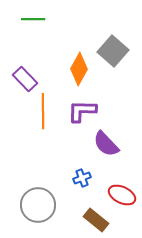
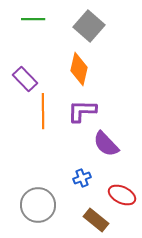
gray square: moved 24 px left, 25 px up
orange diamond: rotated 16 degrees counterclockwise
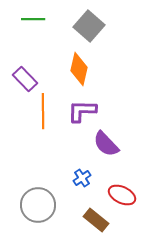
blue cross: rotated 12 degrees counterclockwise
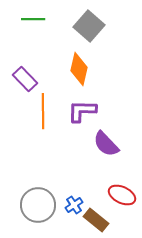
blue cross: moved 8 px left, 27 px down
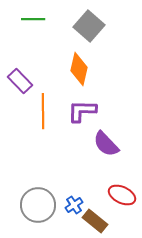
purple rectangle: moved 5 px left, 2 px down
brown rectangle: moved 1 px left, 1 px down
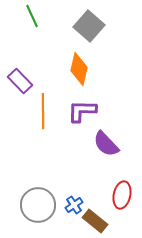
green line: moved 1 px left, 3 px up; rotated 65 degrees clockwise
red ellipse: rotated 76 degrees clockwise
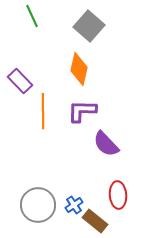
red ellipse: moved 4 px left; rotated 16 degrees counterclockwise
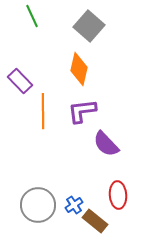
purple L-shape: rotated 8 degrees counterclockwise
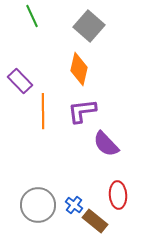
blue cross: rotated 18 degrees counterclockwise
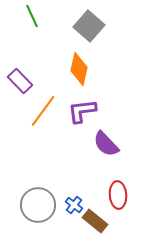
orange line: rotated 36 degrees clockwise
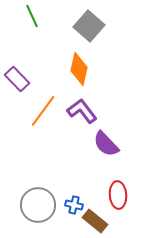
purple rectangle: moved 3 px left, 2 px up
purple L-shape: rotated 60 degrees clockwise
blue cross: rotated 24 degrees counterclockwise
